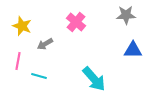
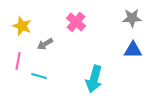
gray star: moved 6 px right, 3 px down
cyan arrow: rotated 56 degrees clockwise
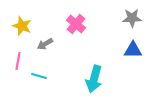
pink cross: moved 2 px down
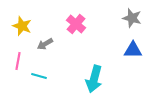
gray star: rotated 18 degrees clockwise
